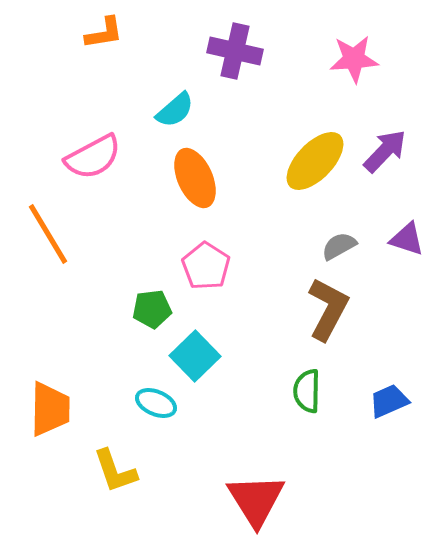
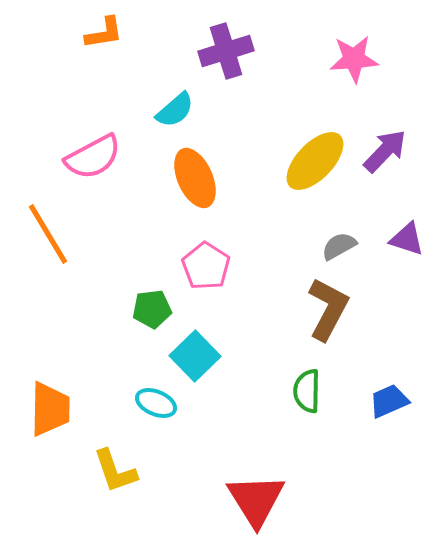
purple cross: moved 9 px left; rotated 30 degrees counterclockwise
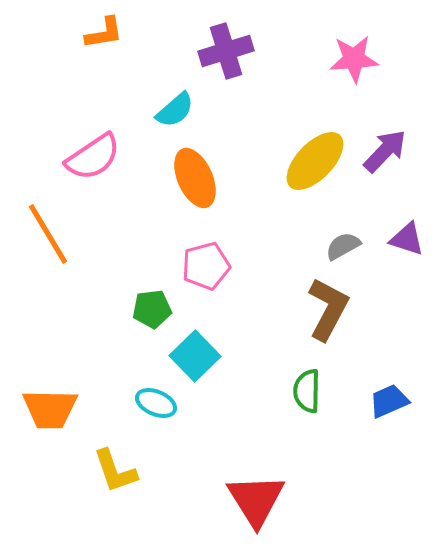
pink semicircle: rotated 6 degrees counterclockwise
gray semicircle: moved 4 px right
pink pentagon: rotated 24 degrees clockwise
orange trapezoid: rotated 90 degrees clockwise
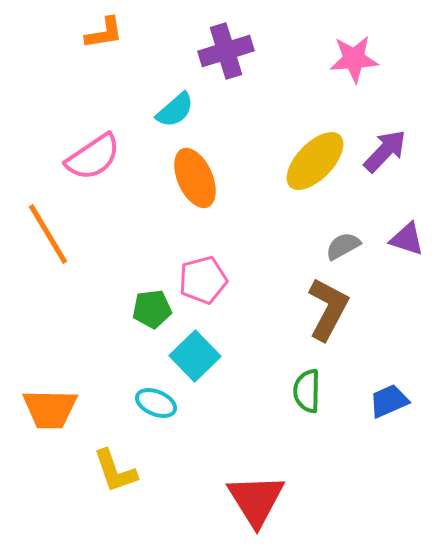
pink pentagon: moved 3 px left, 14 px down
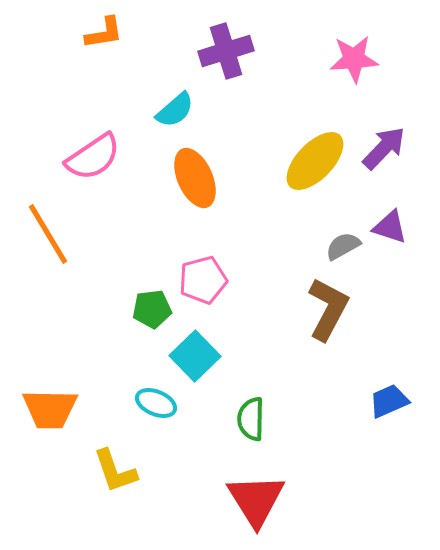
purple arrow: moved 1 px left, 3 px up
purple triangle: moved 17 px left, 12 px up
green semicircle: moved 56 px left, 28 px down
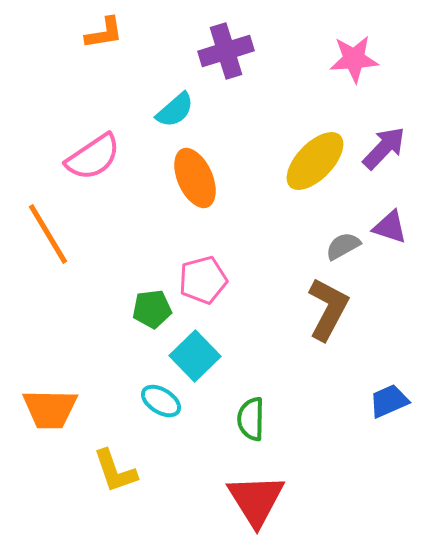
cyan ellipse: moved 5 px right, 2 px up; rotated 9 degrees clockwise
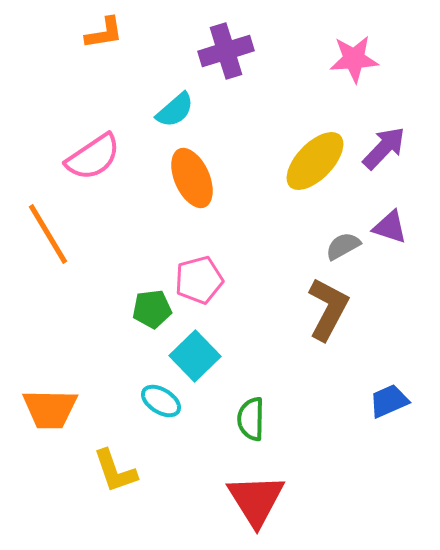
orange ellipse: moved 3 px left
pink pentagon: moved 4 px left
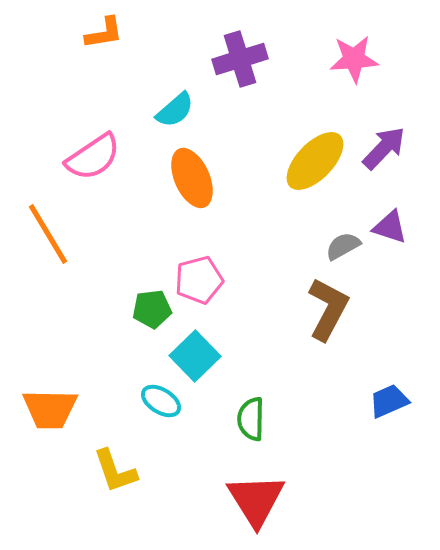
purple cross: moved 14 px right, 8 px down
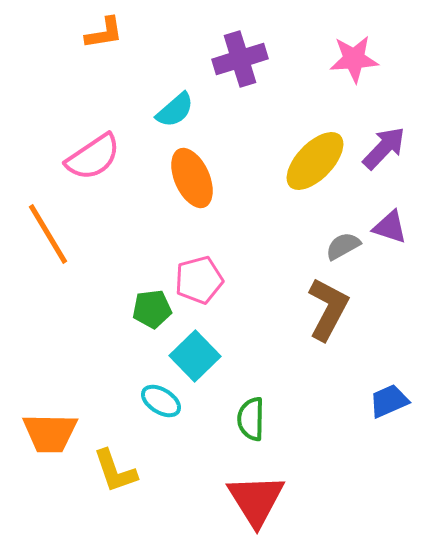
orange trapezoid: moved 24 px down
